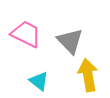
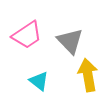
pink trapezoid: moved 1 px right, 1 px down; rotated 120 degrees clockwise
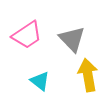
gray triangle: moved 2 px right, 2 px up
cyan triangle: moved 1 px right
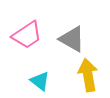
gray triangle: rotated 16 degrees counterclockwise
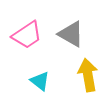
gray triangle: moved 1 px left, 5 px up
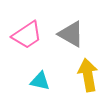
cyan triangle: rotated 25 degrees counterclockwise
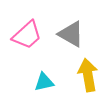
pink trapezoid: rotated 8 degrees counterclockwise
cyan triangle: moved 4 px right, 1 px down; rotated 25 degrees counterclockwise
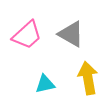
yellow arrow: moved 3 px down
cyan triangle: moved 1 px right, 2 px down
